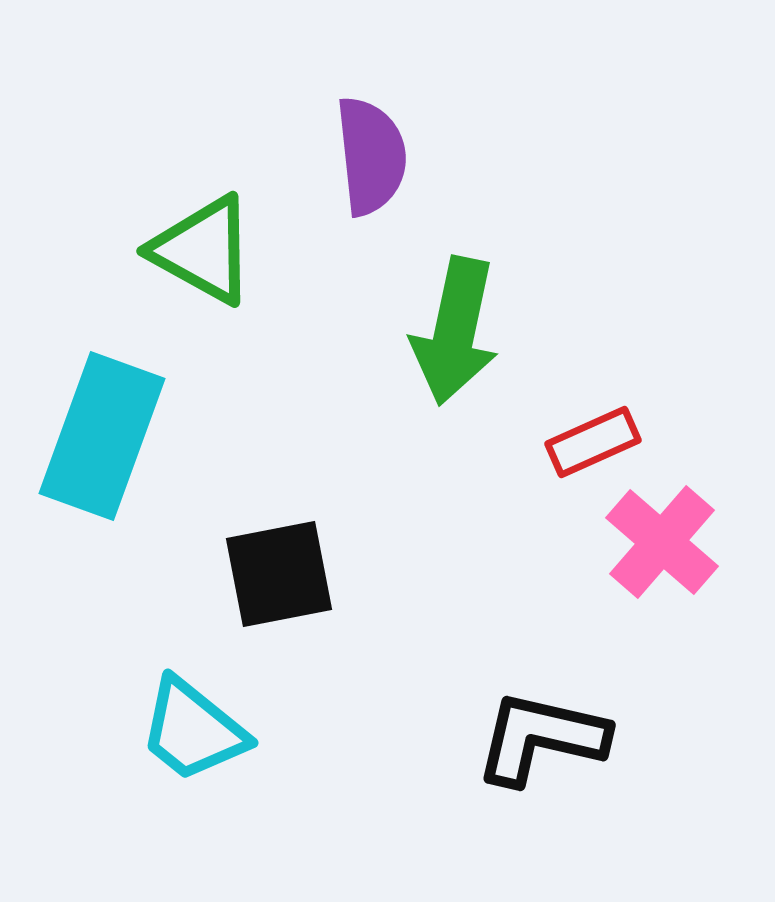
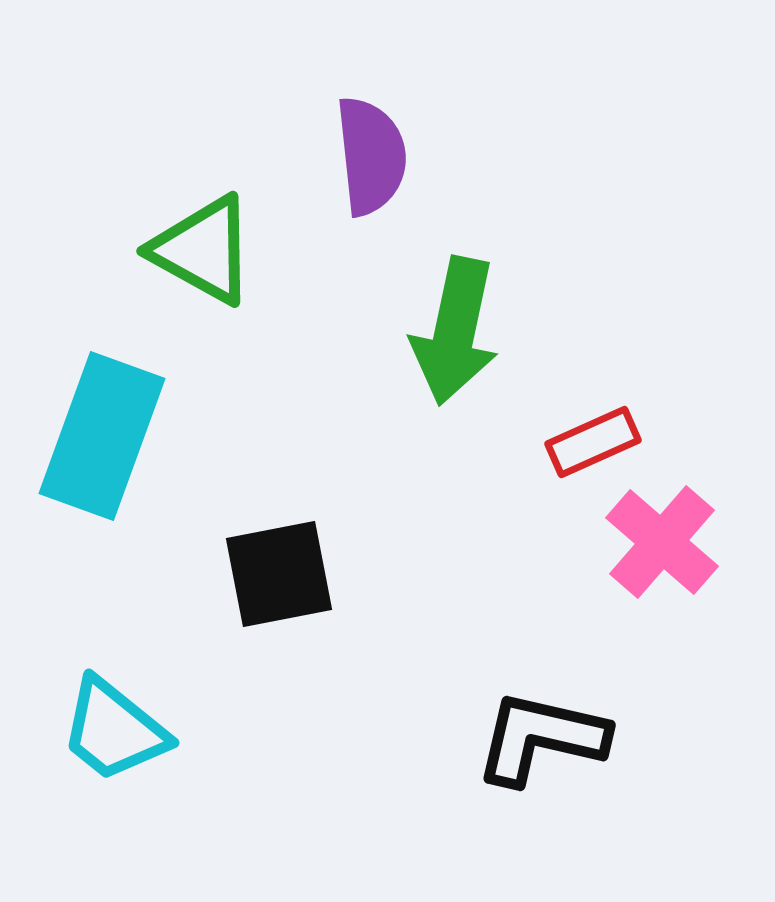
cyan trapezoid: moved 79 px left
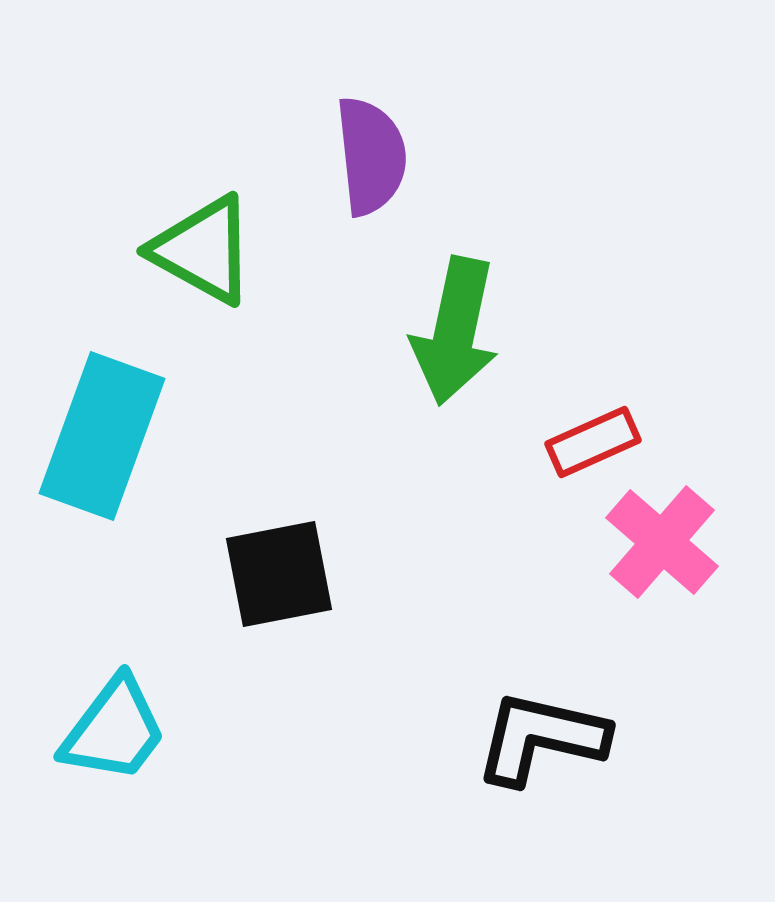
cyan trapezoid: rotated 92 degrees counterclockwise
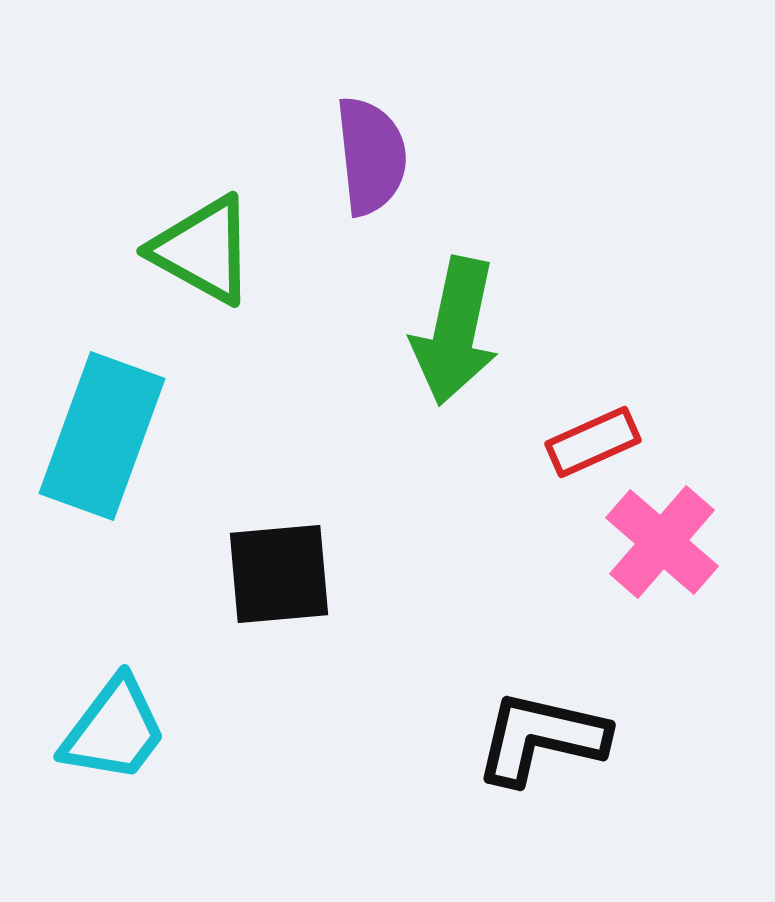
black square: rotated 6 degrees clockwise
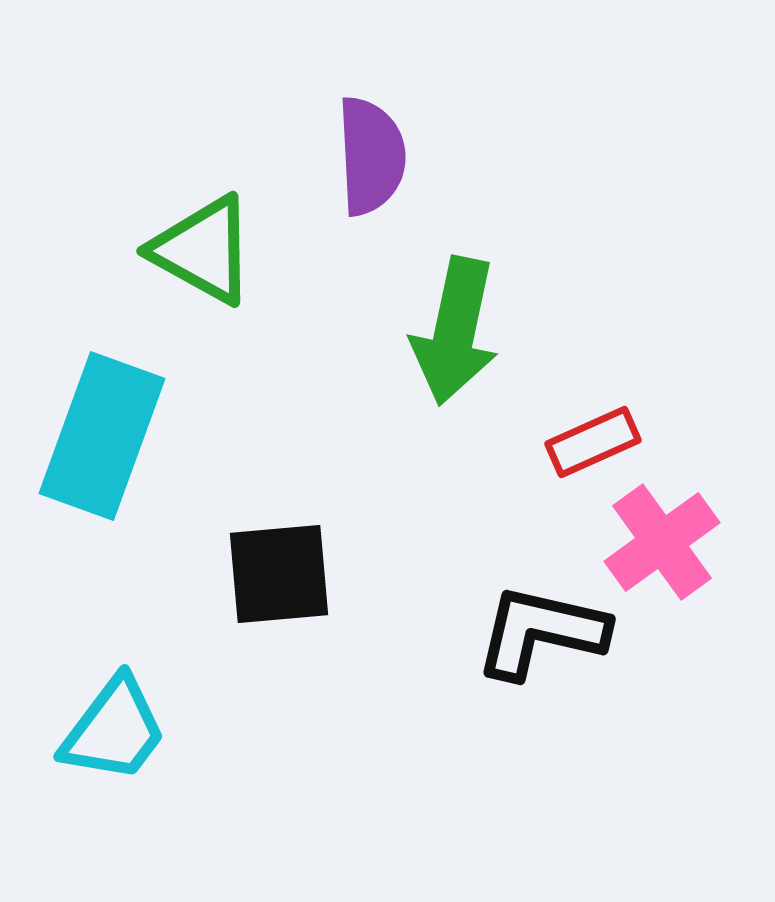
purple semicircle: rotated 3 degrees clockwise
pink cross: rotated 13 degrees clockwise
black L-shape: moved 106 px up
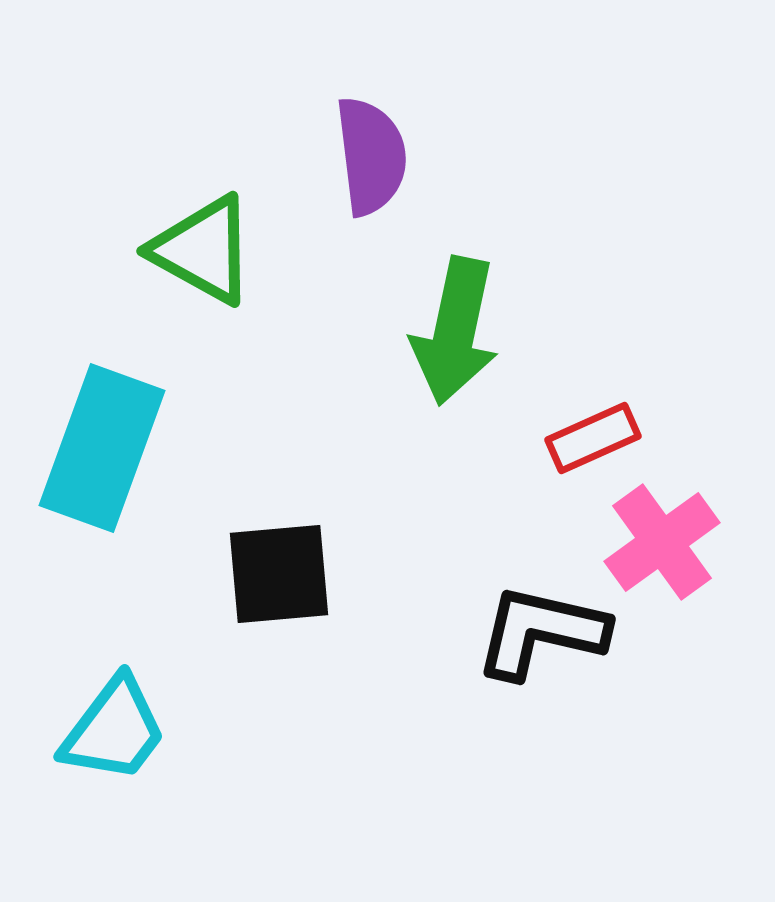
purple semicircle: rotated 4 degrees counterclockwise
cyan rectangle: moved 12 px down
red rectangle: moved 4 px up
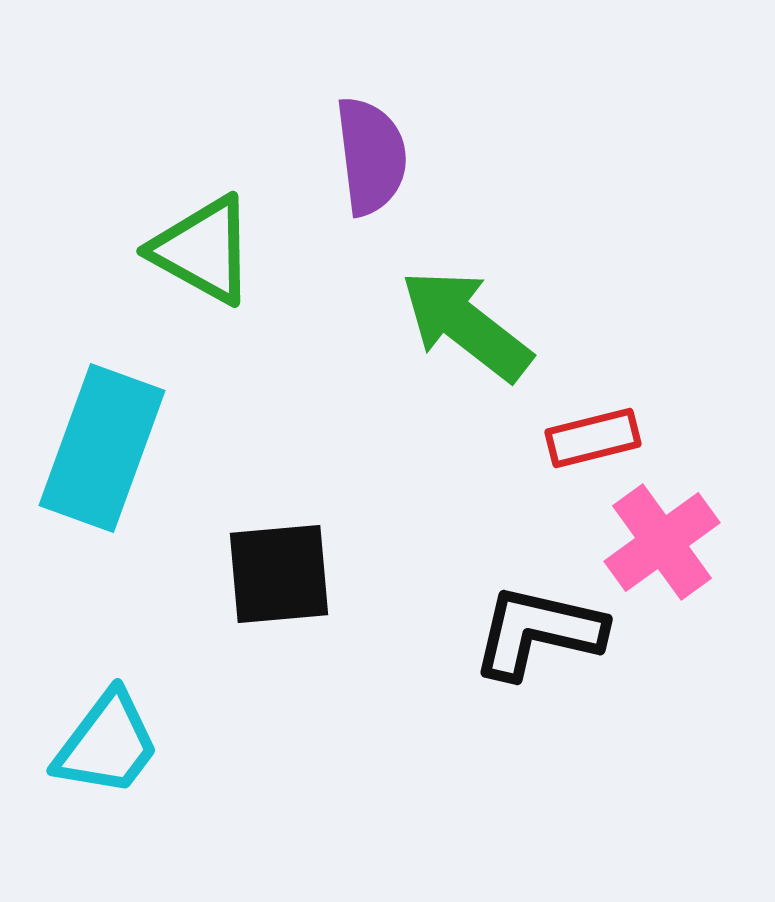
green arrow: moved 11 px right, 6 px up; rotated 116 degrees clockwise
red rectangle: rotated 10 degrees clockwise
black L-shape: moved 3 px left
cyan trapezoid: moved 7 px left, 14 px down
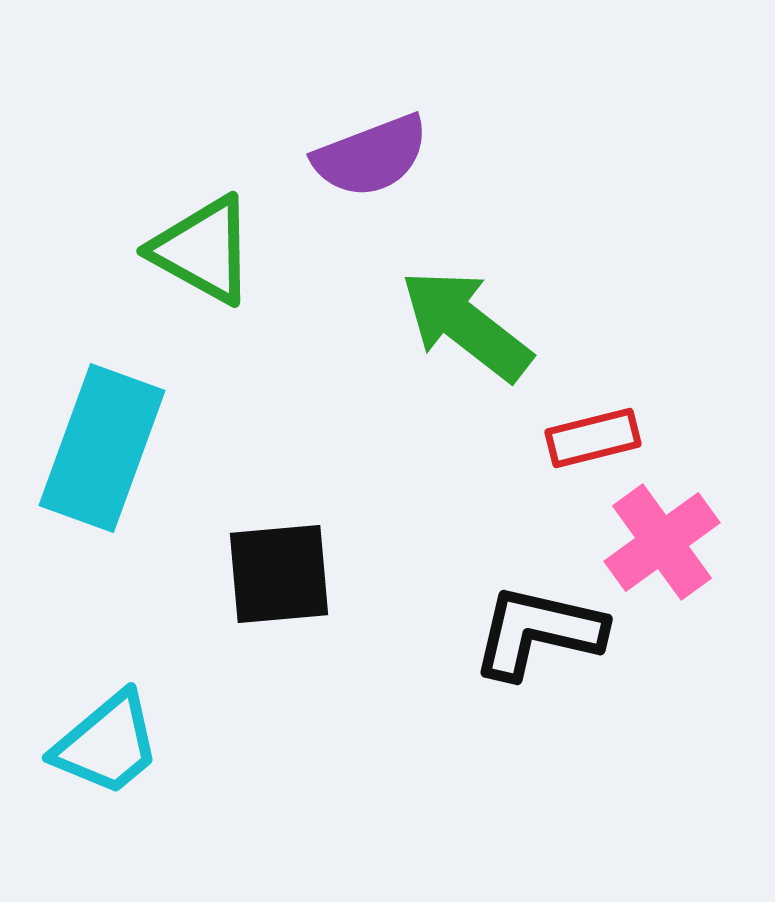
purple semicircle: rotated 76 degrees clockwise
cyan trapezoid: rotated 13 degrees clockwise
